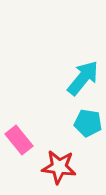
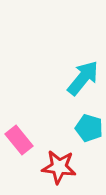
cyan pentagon: moved 1 px right, 5 px down; rotated 8 degrees clockwise
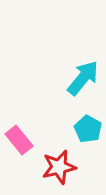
cyan pentagon: moved 1 px left, 1 px down; rotated 12 degrees clockwise
red star: rotated 20 degrees counterclockwise
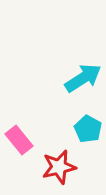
cyan arrow: rotated 18 degrees clockwise
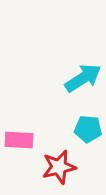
cyan pentagon: rotated 24 degrees counterclockwise
pink rectangle: rotated 48 degrees counterclockwise
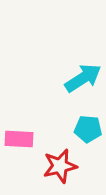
pink rectangle: moved 1 px up
red star: moved 1 px right, 1 px up
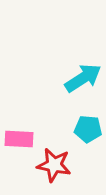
red star: moved 6 px left, 1 px up; rotated 24 degrees clockwise
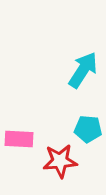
cyan arrow: moved 8 px up; rotated 24 degrees counterclockwise
red star: moved 6 px right, 4 px up; rotated 16 degrees counterclockwise
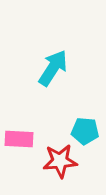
cyan arrow: moved 30 px left, 2 px up
cyan pentagon: moved 3 px left, 2 px down
